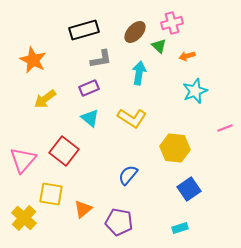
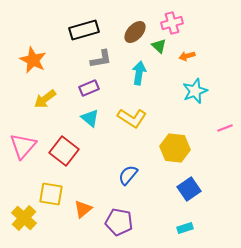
pink triangle: moved 14 px up
cyan rectangle: moved 5 px right
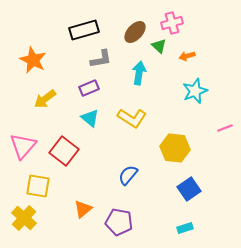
yellow square: moved 13 px left, 8 px up
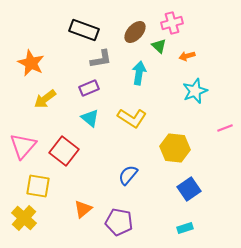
black rectangle: rotated 36 degrees clockwise
orange star: moved 2 px left, 3 px down
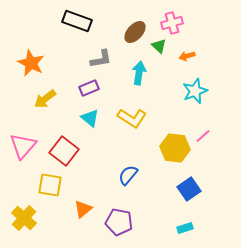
black rectangle: moved 7 px left, 9 px up
pink line: moved 22 px left, 8 px down; rotated 21 degrees counterclockwise
yellow square: moved 12 px right, 1 px up
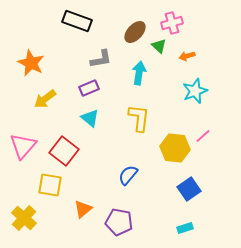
yellow L-shape: moved 7 px right; rotated 116 degrees counterclockwise
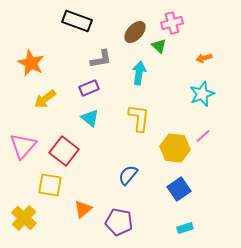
orange arrow: moved 17 px right, 2 px down
cyan star: moved 7 px right, 3 px down
blue square: moved 10 px left
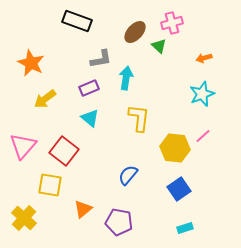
cyan arrow: moved 13 px left, 5 px down
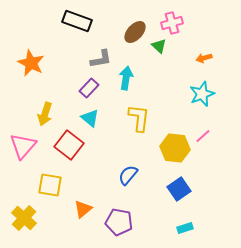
purple rectangle: rotated 24 degrees counterclockwise
yellow arrow: moved 15 px down; rotated 35 degrees counterclockwise
red square: moved 5 px right, 6 px up
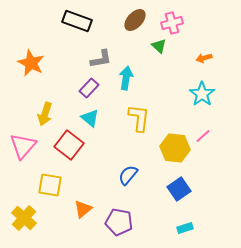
brown ellipse: moved 12 px up
cyan star: rotated 15 degrees counterclockwise
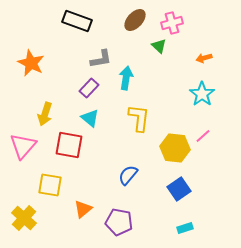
red square: rotated 28 degrees counterclockwise
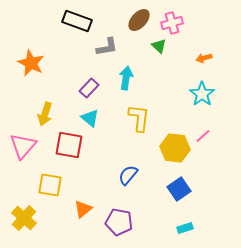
brown ellipse: moved 4 px right
gray L-shape: moved 6 px right, 12 px up
